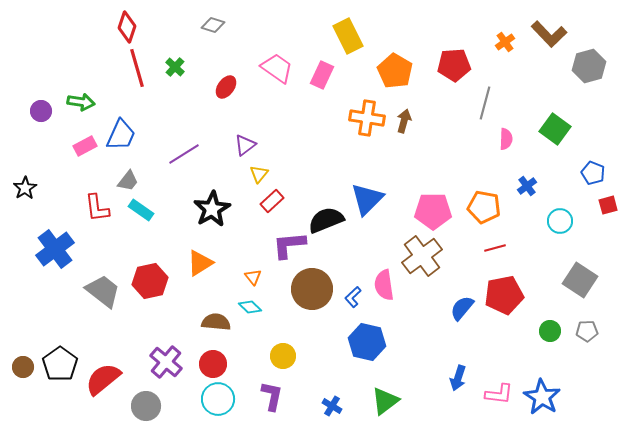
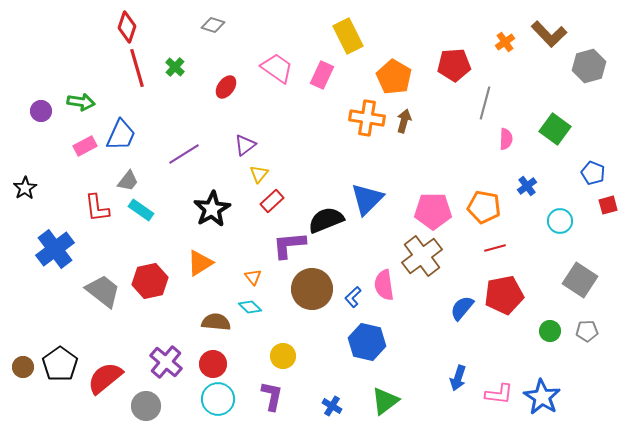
orange pentagon at (395, 71): moved 1 px left, 6 px down
red semicircle at (103, 379): moved 2 px right, 1 px up
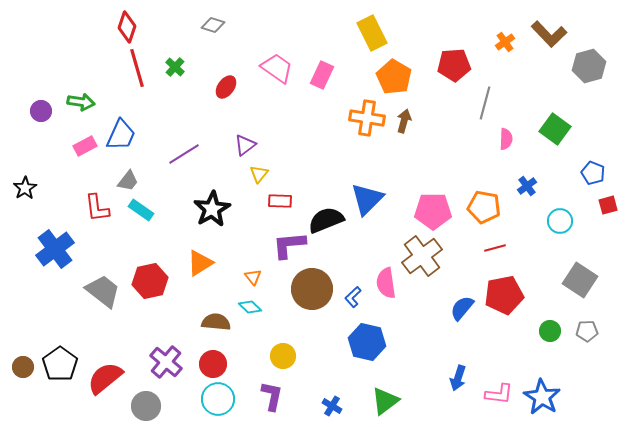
yellow rectangle at (348, 36): moved 24 px right, 3 px up
red rectangle at (272, 201): moved 8 px right; rotated 45 degrees clockwise
pink semicircle at (384, 285): moved 2 px right, 2 px up
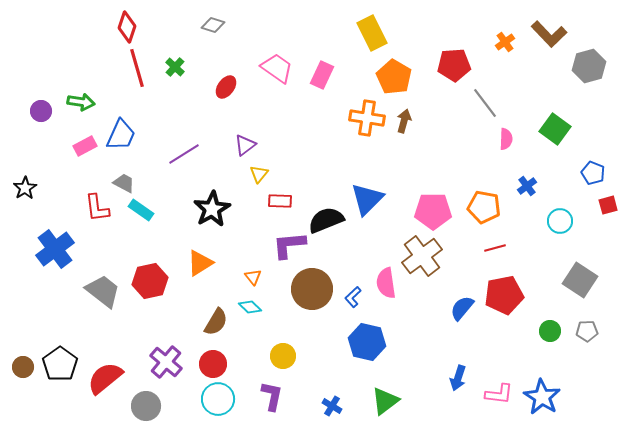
gray line at (485, 103): rotated 52 degrees counterclockwise
gray trapezoid at (128, 181): moved 4 px left, 2 px down; rotated 100 degrees counterclockwise
brown semicircle at (216, 322): rotated 116 degrees clockwise
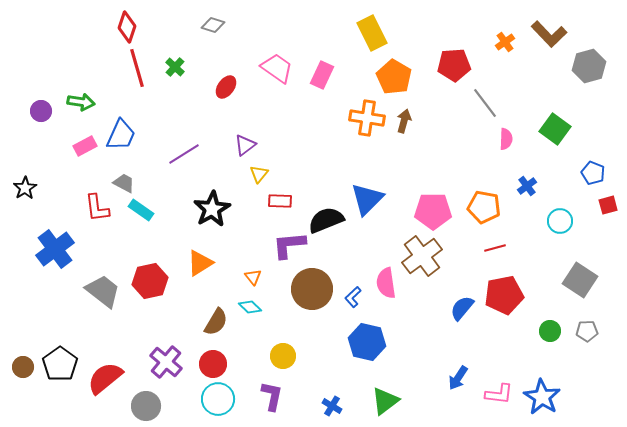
blue arrow at (458, 378): rotated 15 degrees clockwise
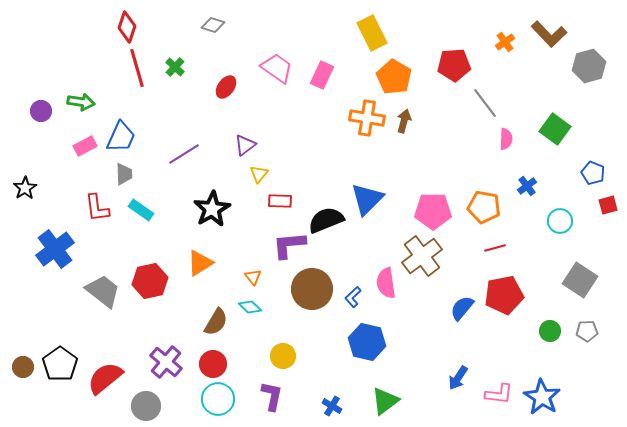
blue trapezoid at (121, 135): moved 2 px down
gray trapezoid at (124, 183): moved 9 px up; rotated 60 degrees clockwise
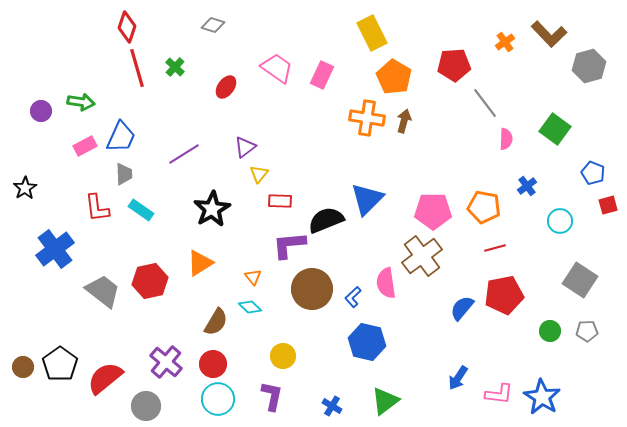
purple triangle at (245, 145): moved 2 px down
